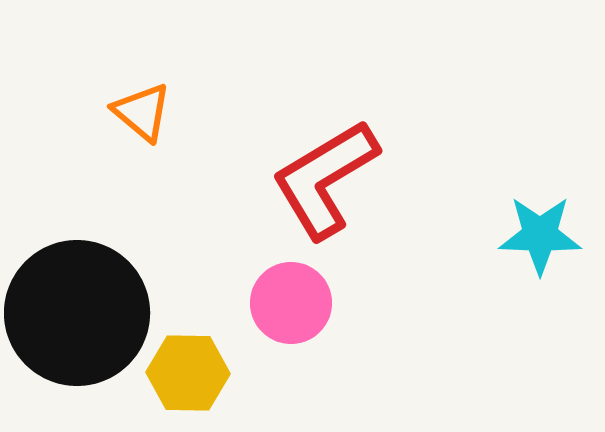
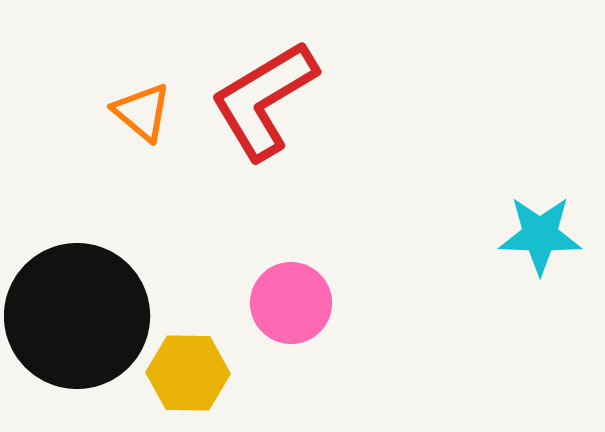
red L-shape: moved 61 px left, 79 px up
black circle: moved 3 px down
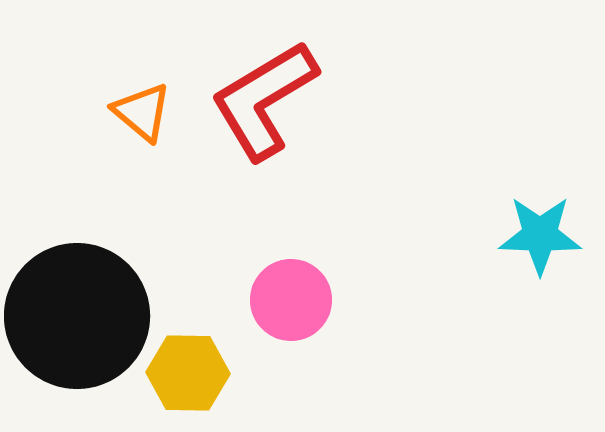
pink circle: moved 3 px up
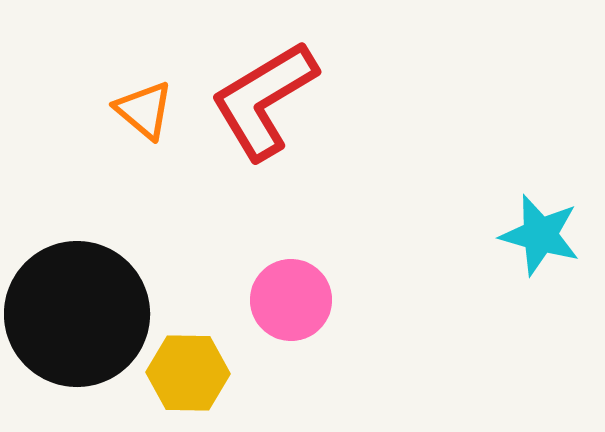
orange triangle: moved 2 px right, 2 px up
cyan star: rotated 14 degrees clockwise
black circle: moved 2 px up
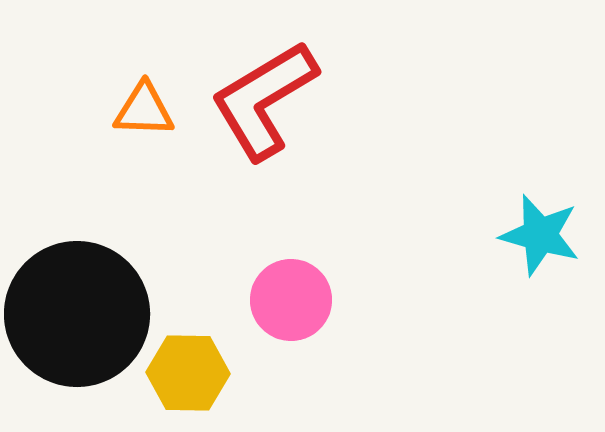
orange triangle: rotated 38 degrees counterclockwise
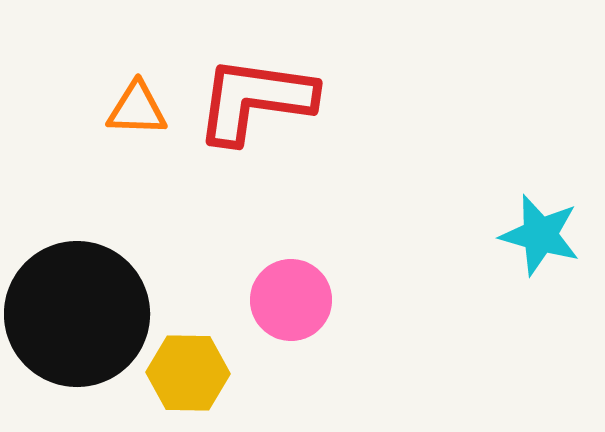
red L-shape: moved 9 px left; rotated 39 degrees clockwise
orange triangle: moved 7 px left, 1 px up
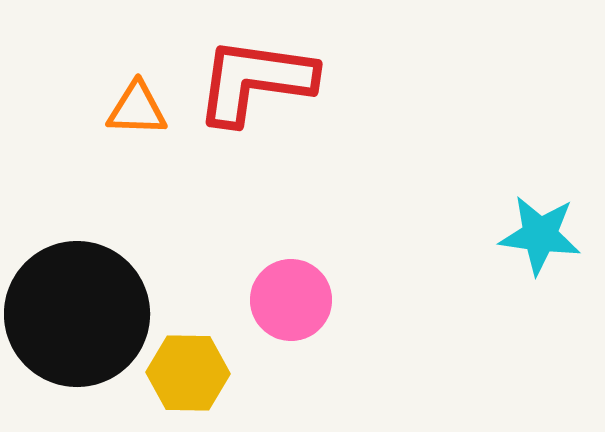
red L-shape: moved 19 px up
cyan star: rotated 8 degrees counterclockwise
